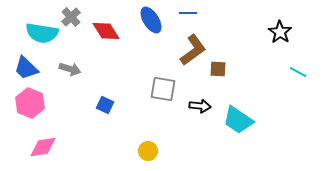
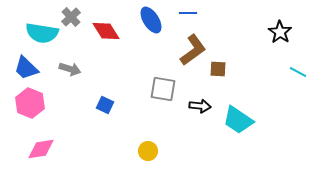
pink diamond: moved 2 px left, 2 px down
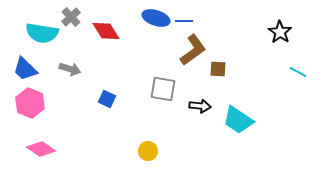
blue line: moved 4 px left, 8 px down
blue ellipse: moved 5 px right, 2 px up; rotated 40 degrees counterclockwise
blue trapezoid: moved 1 px left, 1 px down
blue square: moved 2 px right, 6 px up
pink diamond: rotated 44 degrees clockwise
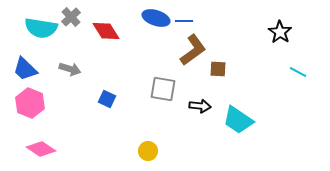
cyan semicircle: moved 1 px left, 5 px up
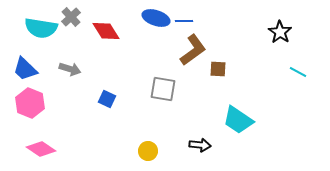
black arrow: moved 39 px down
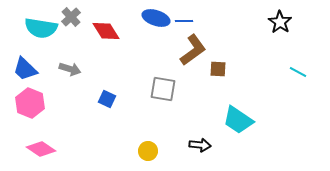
black star: moved 10 px up
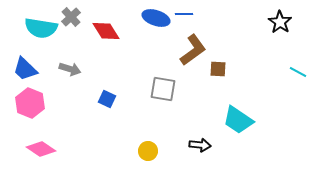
blue line: moved 7 px up
